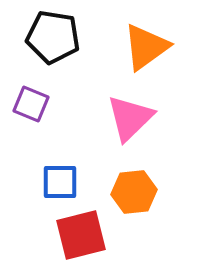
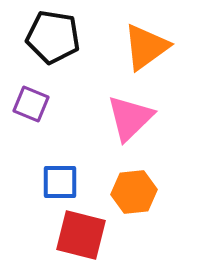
red square: rotated 28 degrees clockwise
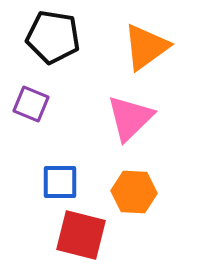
orange hexagon: rotated 9 degrees clockwise
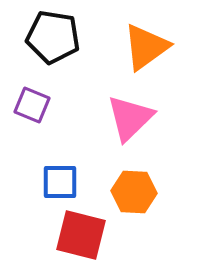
purple square: moved 1 px right, 1 px down
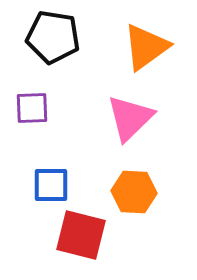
purple square: moved 3 px down; rotated 24 degrees counterclockwise
blue square: moved 9 px left, 3 px down
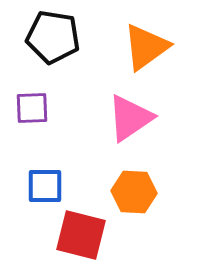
pink triangle: rotated 10 degrees clockwise
blue square: moved 6 px left, 1 px down
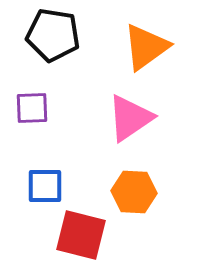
black pentagon: moved 2 px up
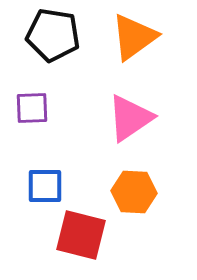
orange triangle: moved 12 px left, 10 px up
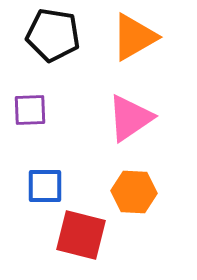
orange triangle: rotated 6 degrees clockwise
purple square: moved 2 px left, 2 px down
